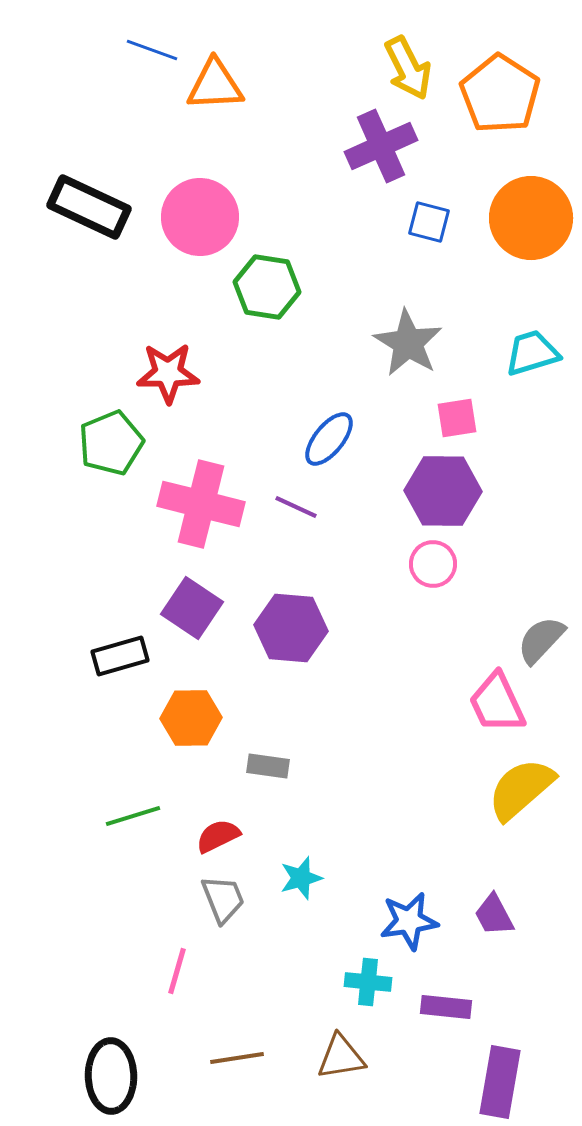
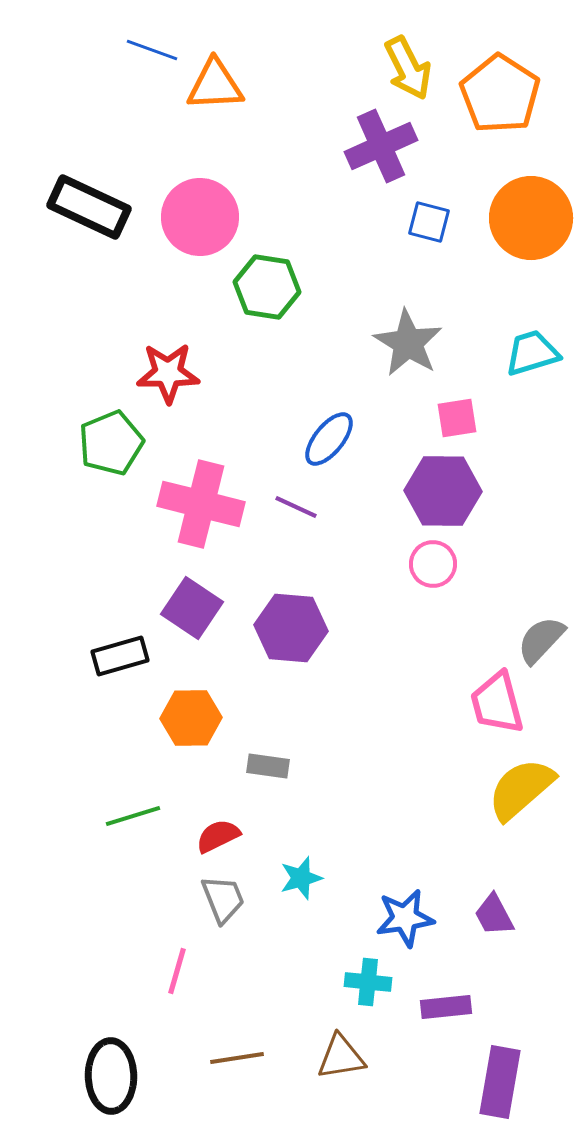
pink trapezoid at (497, 703): rotated 10 degrees clockwise
blue star at (409, 921): moved 4 px left, 3 px up
purple rectangle at (446, 1007): rotated 12 degrees counterclockwise
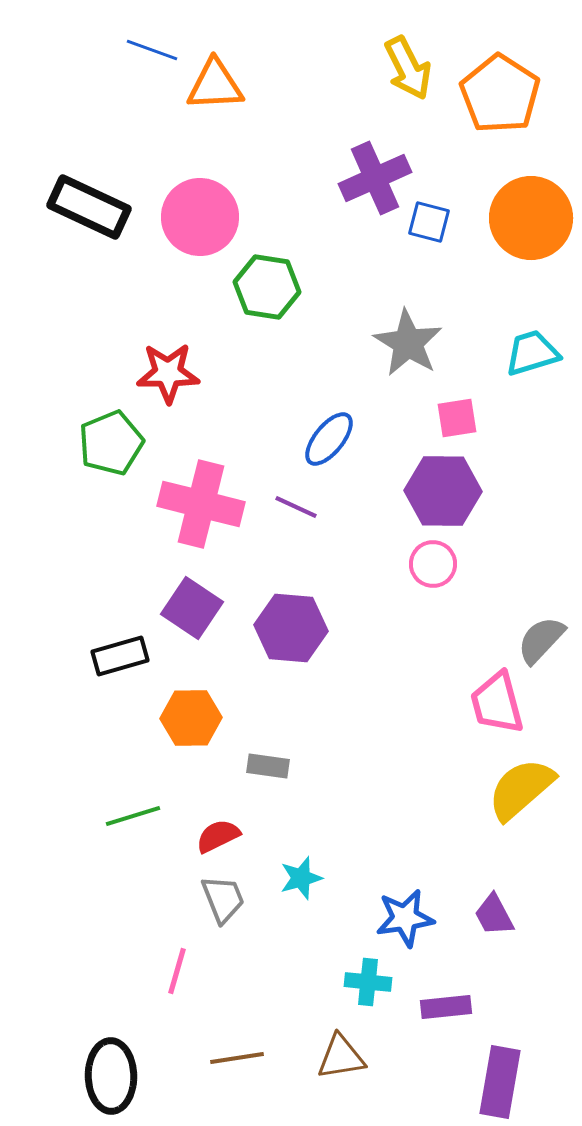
purple cross at (381, 146): moved 6 px left, 32 px down
